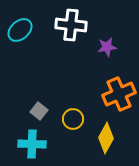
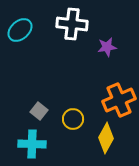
white cross: moved 1 px right, 1 px up
orange cross: moved 6 px down
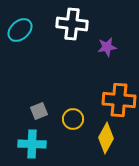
orange cross: rotated 28 degrees clockwise
gray square: rotated 30 degrees clockwise
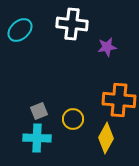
cyan cross: moved 5 px right, 6 px up
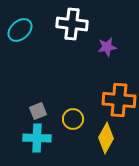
gray square: moved 1 px left
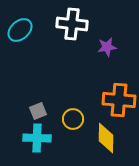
yellow diamond: rotated 28 degrees counterclockwise
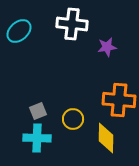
cyan ellipse: moved 1 px left, 1 px down
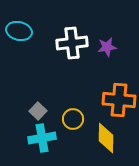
white cross: moved 19 px down; rotated 12 degrees counterclockwise
cyan ellipse: rotated 55 degrees clockwise
gray square: rotated 24 degrees counterclockwise
cyan cross: moved 5 px right; rotated 12 degrees counterclockwise
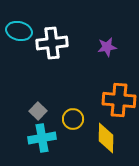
white cross: moved 20 px left
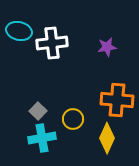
orange cross: moved 2 px left
yellow diamond: moved 1 px right; rotated 24 degrees clockwise
